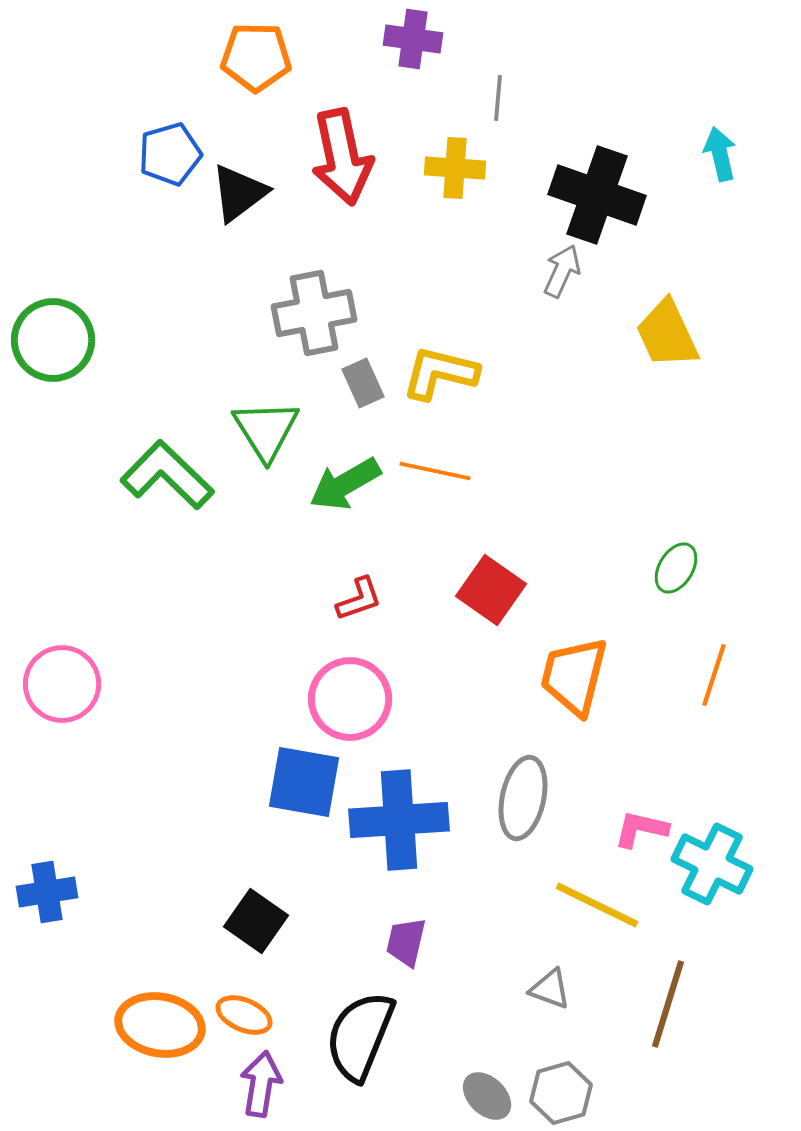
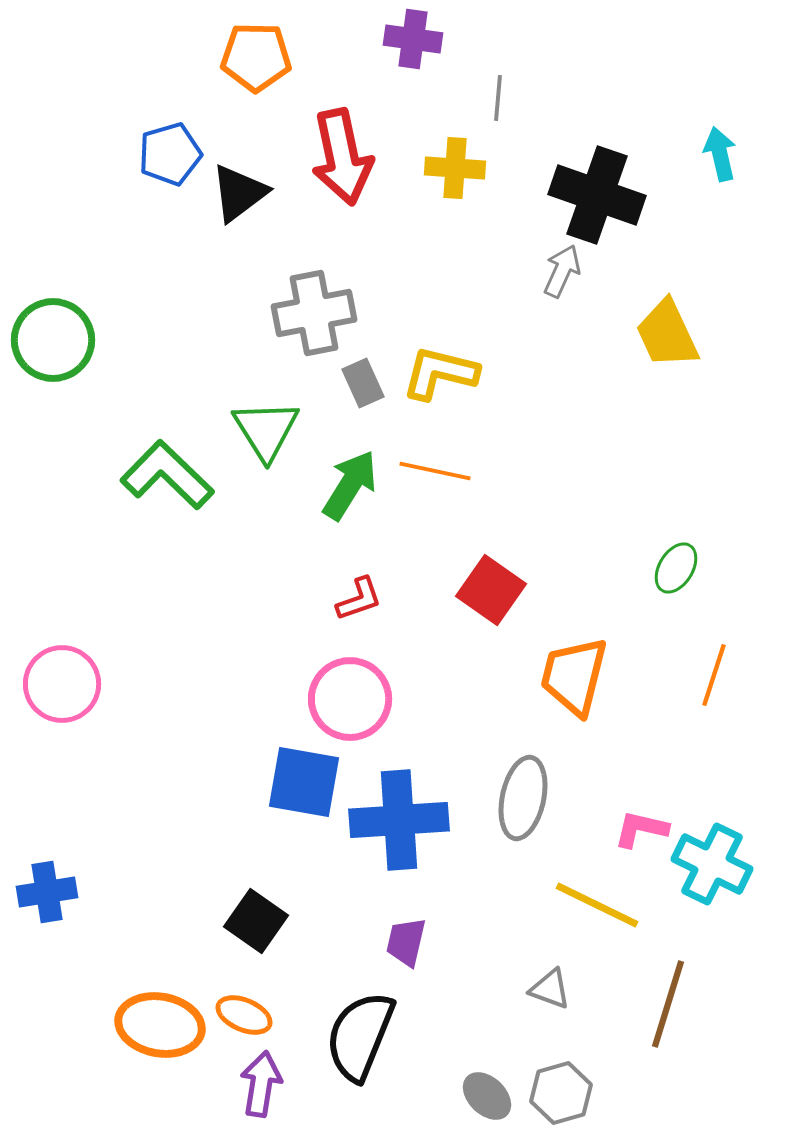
green arrow at (345, 484): moved 5 px right, 1 px down; rotated 152 degrees clockwise
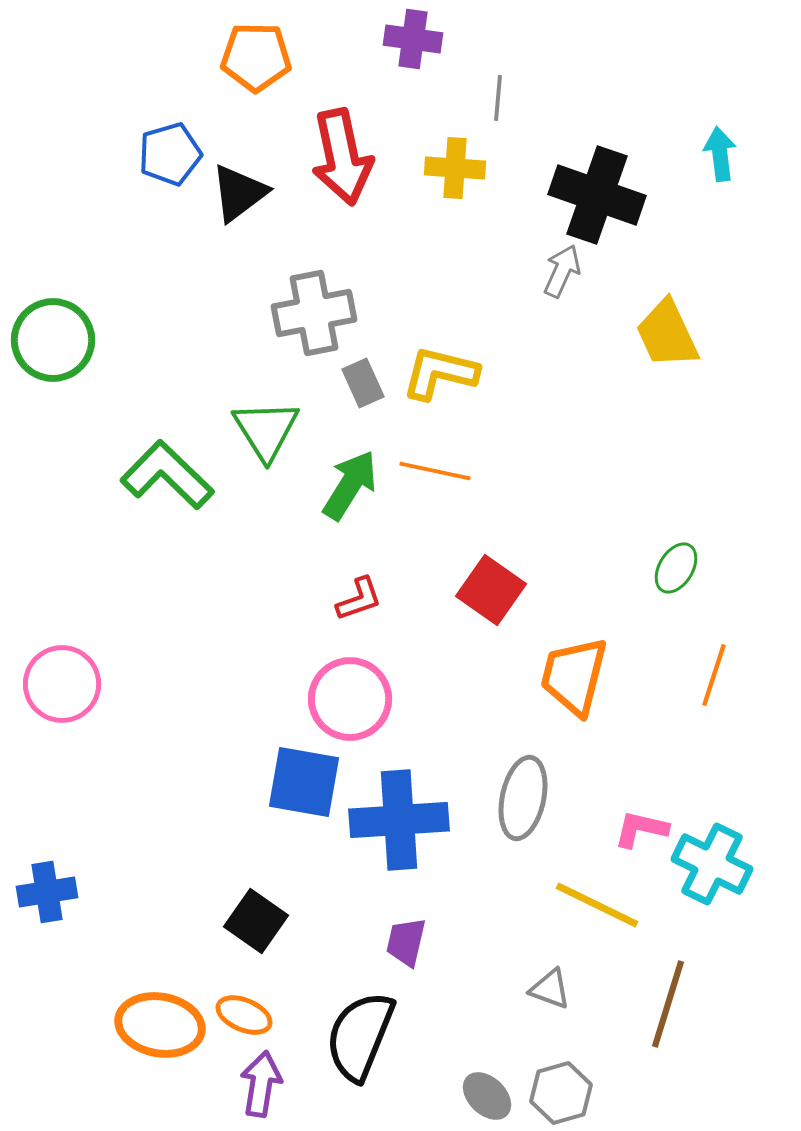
cyan arrow at (720, 154): rotated 6 degrees clockwise
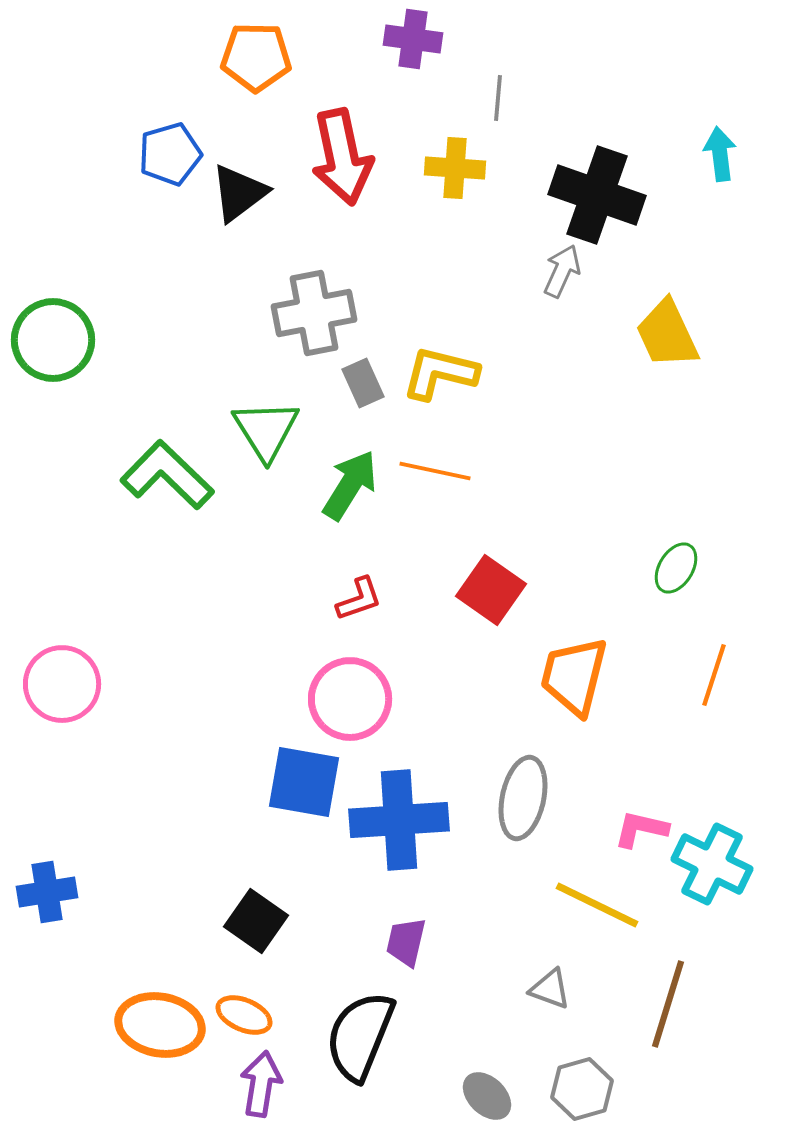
gray hexagon at (561, 1093): moved 21 px right, 4 px up
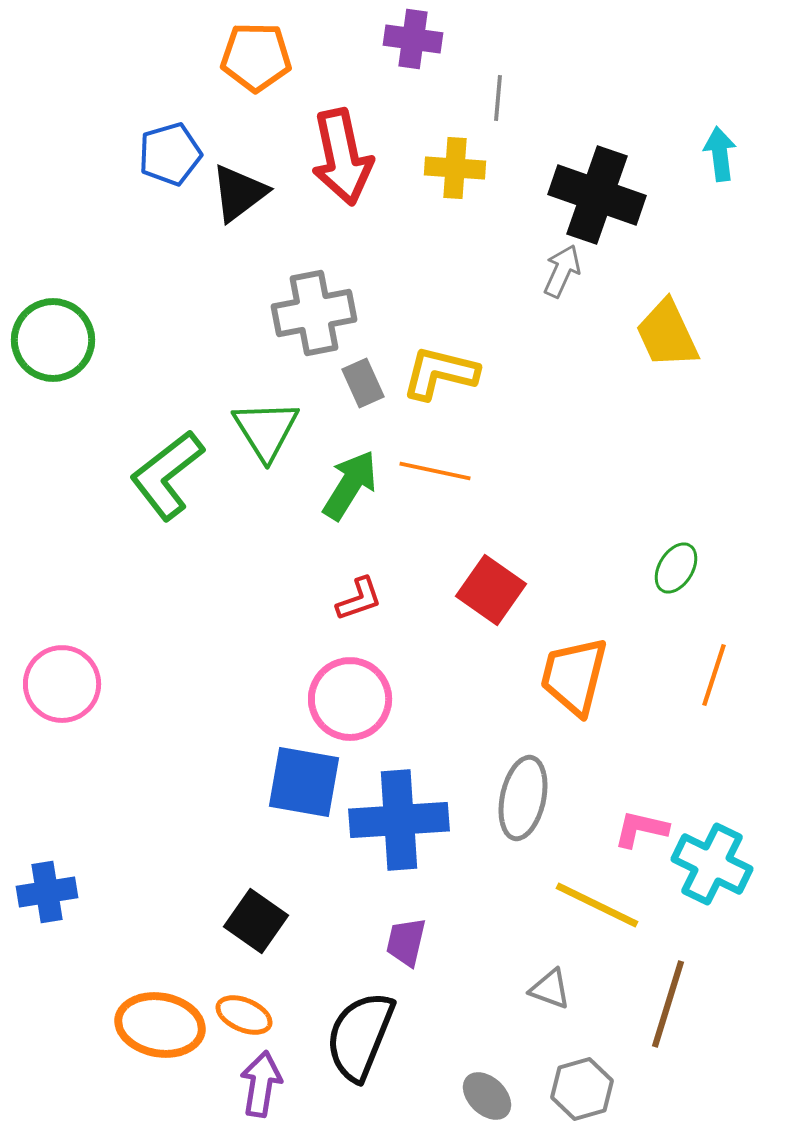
green L-shape at (167, 475): rotated 82 degrees counterclockwise
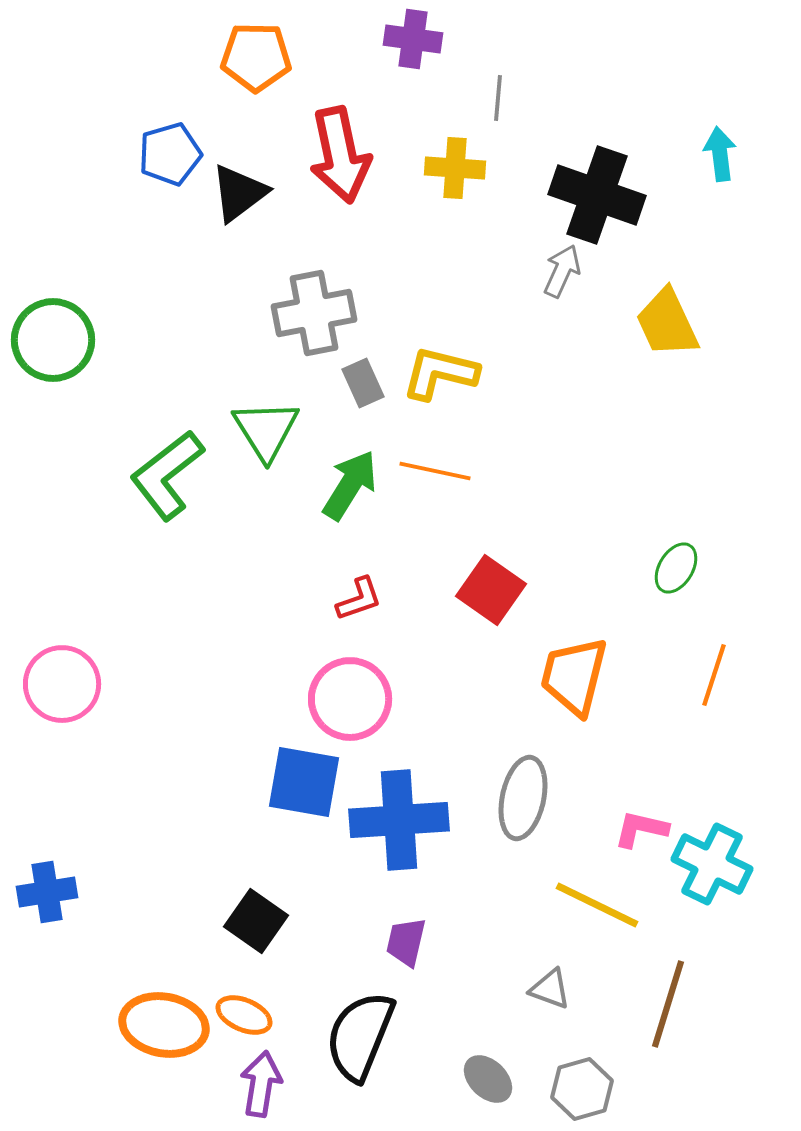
red arrow at (342, 157): moved 2 px left, 2 px up
yellow trapezoid at (667, 334): moved 11 px up
orange ellipse at (160, 1025): moved 4 px right
gray ellipse at (487, 1096): moved 1 px right, 17 px up
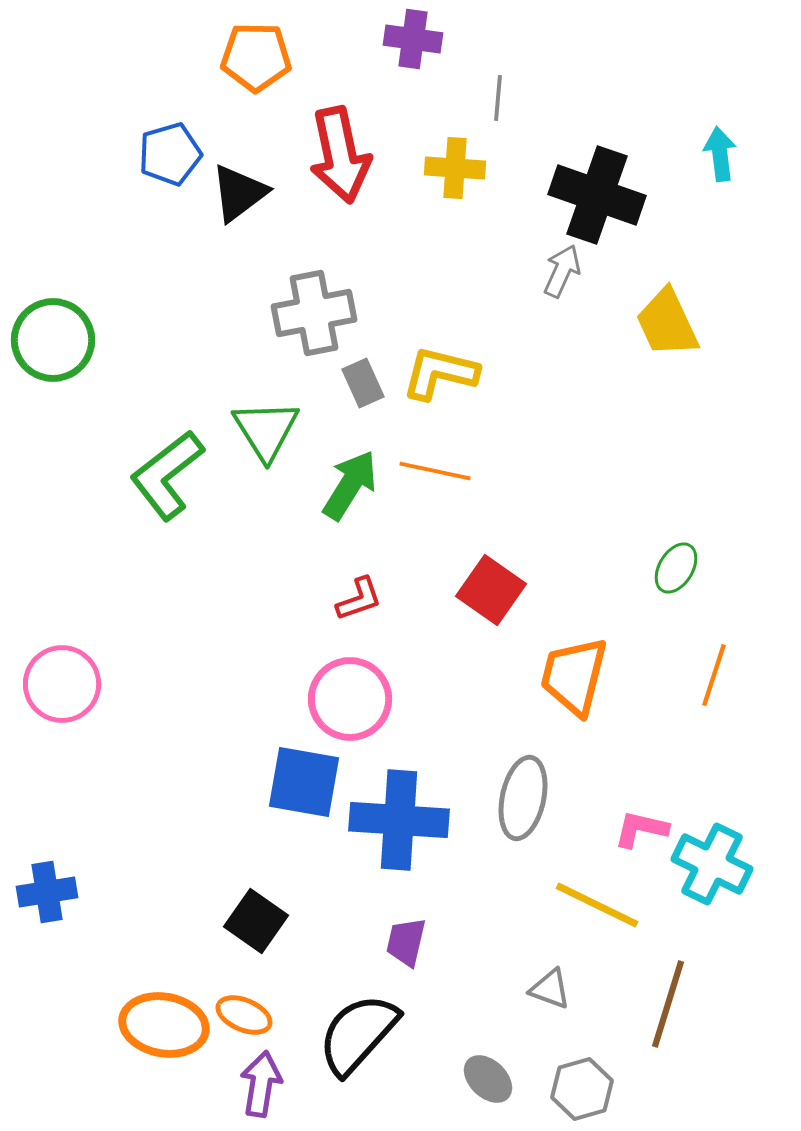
blue cross at (399, 820): rotated 8 degrees clockwise
black semicircle at (360, 1036): moved 2 px left, 2 px up; rotated 20 degrees clockwise
